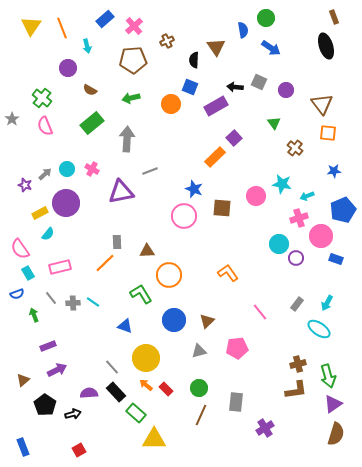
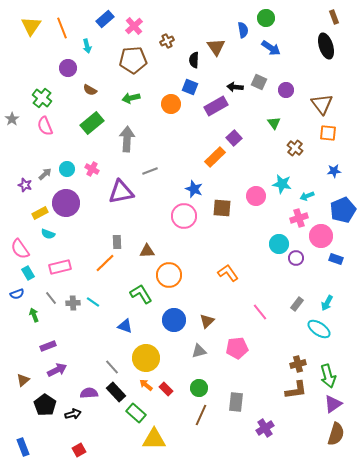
cyan semicircle at (48, 234): rotated 72 degrees clockwise
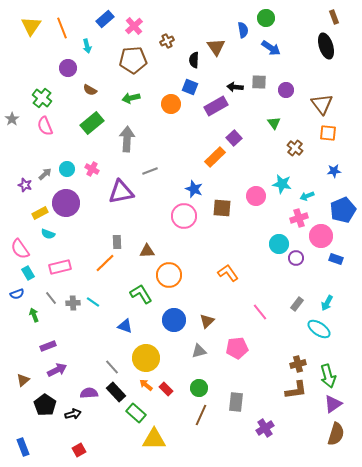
gray square at (259, 82): rotated 21 degrees counterclockwise
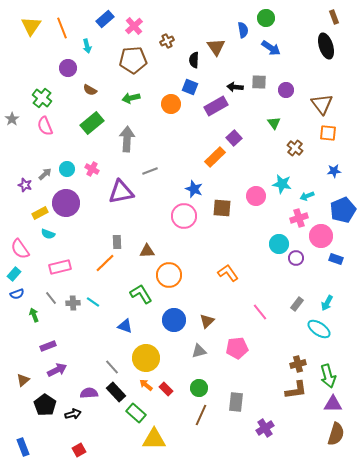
cyan rectangle at (28, 273): moved 14 px left, 1 px down; rotated 72 degrees clockwise
purple triangle at (333, 404): rotated 36 degrees clockwise
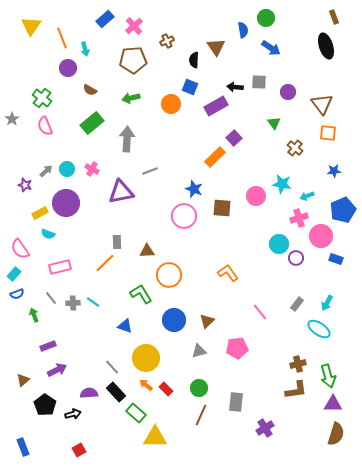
orange line at (62, 28): moved 10 px down
cyan arrow at (87, 46): moved 2 px left, 3 px down
purple circle at (286, 90): moved 2 px right, 2 px down
gray arrow at (45, 174): moved 1 px right, 3 px up
yellow triangle at (154, 439): moved 1 px right, 2 px up
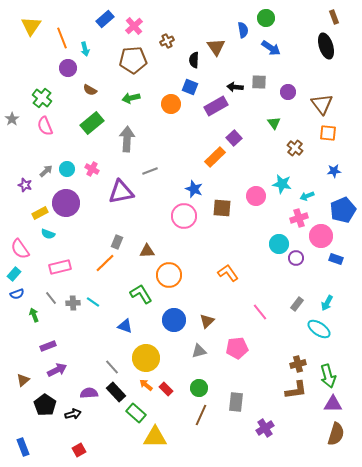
gray rectangle at (117, 242): rotated 24 degrees clockwise
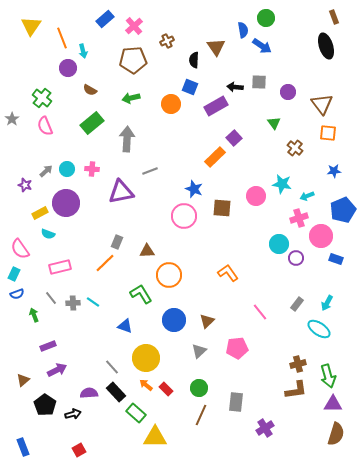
blue arrow at (271, 48): moved 9 px left, 2 px up
cyan arrow at (85, 49): moved 2 px left, 2 px down
pink cross at (92, 169): rotated 24 degrees counterclockwise
cyan rectangle at (14, 274): rotated 16 degrees counterclockwise
gray triangle at (199, 351): rotated 28 degrees counterclockwise
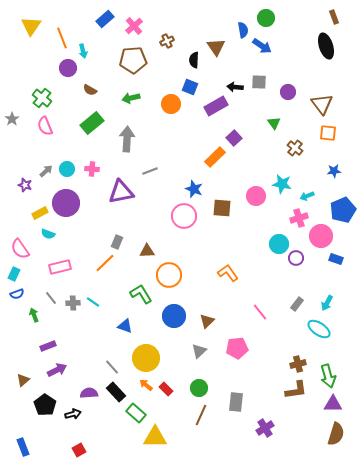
blue circle at (174, 320): moved 4 px up
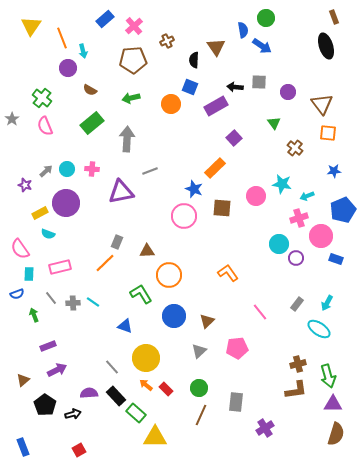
orange rectangle at (215, 157): moved 11 px down
cyan rectangle at (14, 274): moved 15 px right; rotated 24 degrees counterclockwise
black rectangle at (116, 392): moved 4 px down
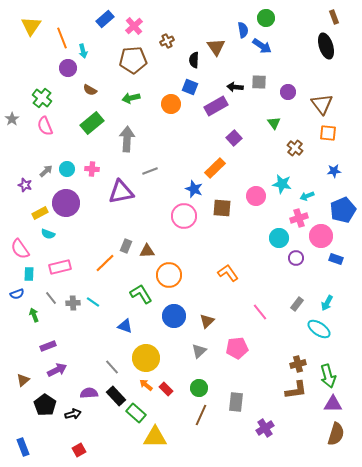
gray rectangle at (117, 242): moved 9 px right, 4 px down
cyan circle at (279, 244): moved 6 px up
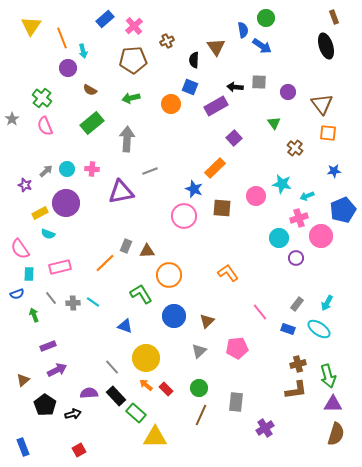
blue rectangle at (336, 259): moved 48 px left, 70 px down
